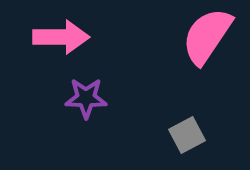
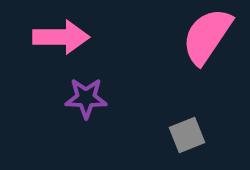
gray square: rotated 6 degrees clockwise
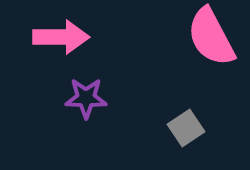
pink semicircle: moved 4 px right, 1 px down; rotated 62 degrees counterclockwise
gray square: moved 1 px left, 7 px up; rotated 12 degrees counterclockwise
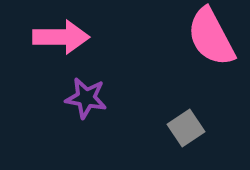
purple star: rotated 9 degrees clockwise
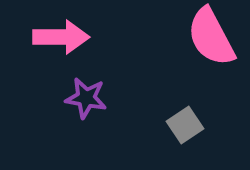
gray square: moved 1 px left, 3 px up
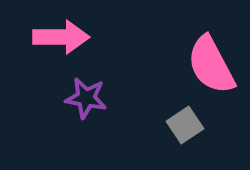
pink semicircle: moved 28 px down
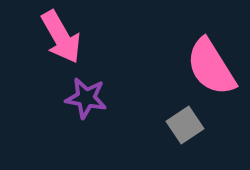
pink arrow: rotated 60 degrees clockwise
pink semicircle: moved 2 px down; rotated 4 degrees counterclockwise
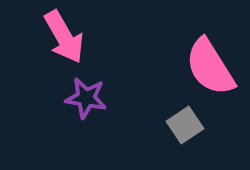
pink arrow: moved 3 px right
pink semicircle: moved 1 px left
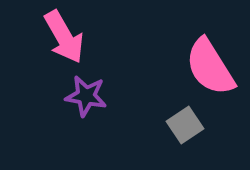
purple star: moved 2 px up
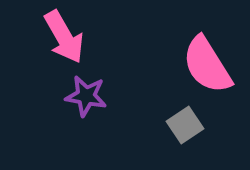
pink semicircle: moved 3 px left, 2 px up
